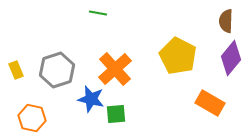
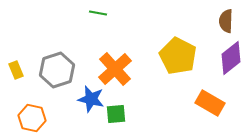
purple diamond: rotated 12 degrees clockwise
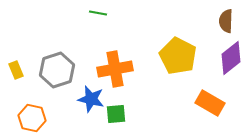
orange cross: rotated 32 degrees clockwise
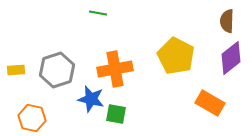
brown semicircle: moved 1 px right
yellow pentagon: moved 2 px left
yellow rectangle: rotated 72 degrees counterclockwise
green square: rotated 15 degrees clockwise
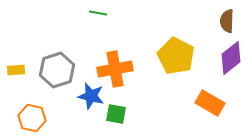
blue star: moved 3 px up
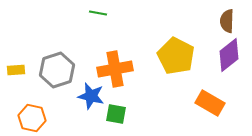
purple diamond: moved 2 px left, 3 px up
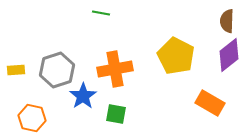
green line: moved 3 px right
blue star: moved 8 px left; rotated 24 degrees clockwise
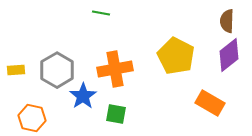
gray hexagon: rotated 12 degrees counterclockwise
